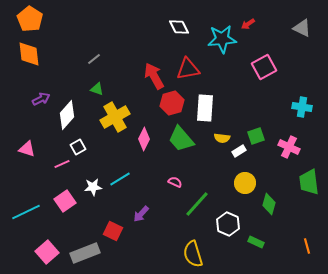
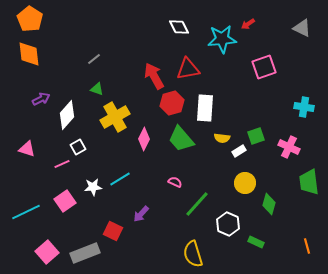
pink square at (264, 67): rotated 10 degrees clockwise
cyan cross at (302, 107): moved 2 px right
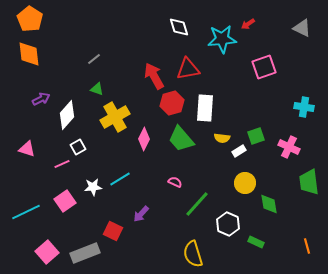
white diamond at (179, 27): rotated 10 degrees clockwise
green diamond at (269, 204): rotated 25 degrees counterclockwise
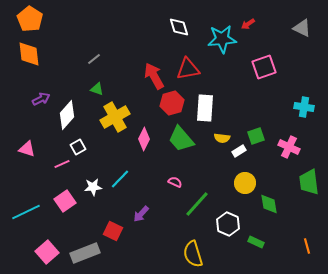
cyan line at (120, 179): rotated 15 degrees counterclockwise
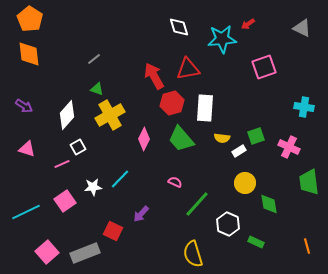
purple arrow at (41, 99): moved 17 px left, 7 px down; rotated 60 degrees clockwise
yellow cross at (115, 117): moved 5 px left, 2 px up
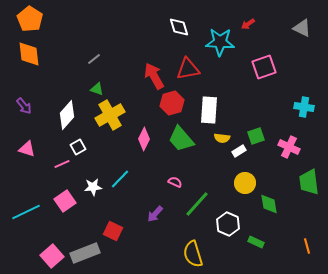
cyan star at (222, 39): moved 2 px left, 3 px down; rotated 8 degrees clockwise
purple arrow at (24, 106): rotated 18 degrees clockwise
white rectangle at (205, 108): moved 4 px right, 2 px down
purple arrow at (141, 214): moved 14 px right
pink square at (47, 252): moved 5 px right, 4 px down
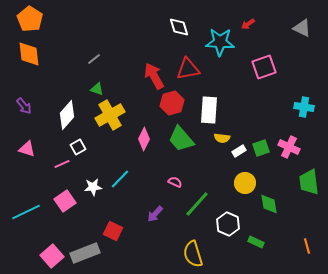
green square at (256, 136): moved 5 px right, 12 px down
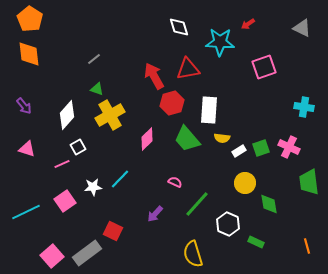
pink diamond at (144, 139): moved 3 px right; rotated 20 degrees clockwise
green trapezoid at (181, 139): moved 6 px right
gray rectangle at (85, 253): moved 2 px right; rotated 16 degrees counterclockwise
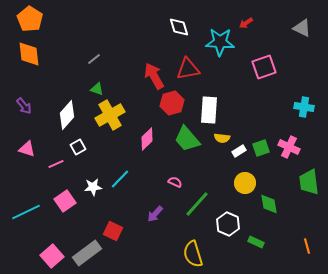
red arrow at (248, 24): moved 2 px left, 1 px up
pink line at (62, 164): moved 6 px left
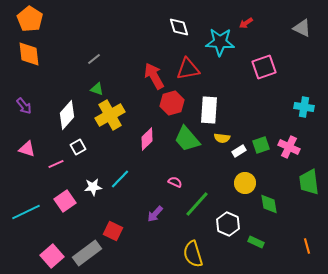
green square at (261, 148): moved 3 px up
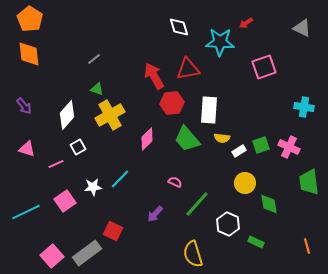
red hexagon at (172, 103): rotated 10 degrees clockwise
